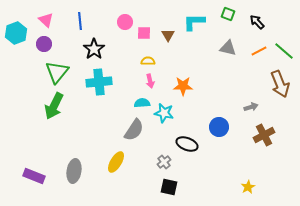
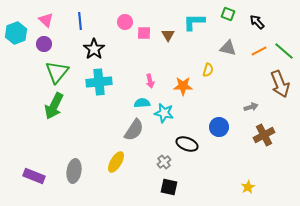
yellow semicircle: moved 60 px right, 9 px down; rotated 104 degrees clockwise
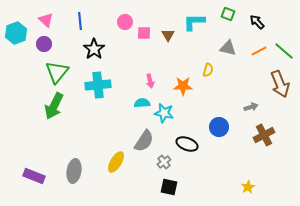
cyan cross: moved 1 px left, 3 px down
gray semicircle: moved 10 px right, 11 px down
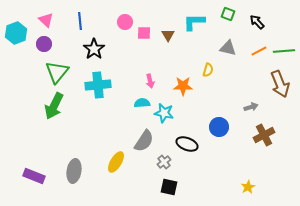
green line: rotated 45 degrees counterclockwise
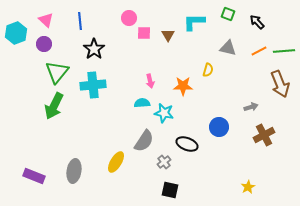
pink circle: moved 4 px right, 4 px up
cyan cross: moved 5 px left
black square: moved 1 px right, 3 px down
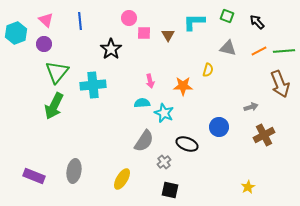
green square: moved 1 px left, 2 px down
black star: moved 17 px right
cyan star: rotated 12 degrees clockwise
yellow ellipse: moved 6 px right, 17 px down
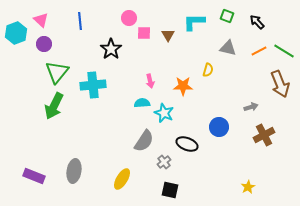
pink triangle: moved 5 px left
green line: rotated 35 degrees clockwise
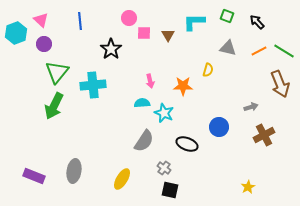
gray cross: moved 6 px down; rotated 16 degrees counterclockwise
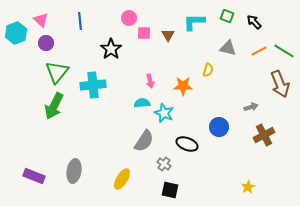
black arrow: moved 3 px left
purple circle: moved 2 px right, 1 px up
gray cross: moved 4 px up
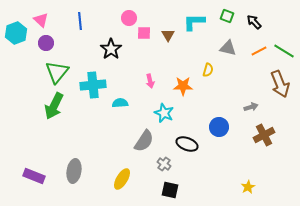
cyan semicircle: moved 22 px left
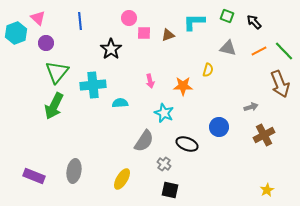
pink triangle: moved 3 px left, 2 px up
brown triangle: rotated 40 degrees clockwise
green line: rotated 15 degrees clockwise
yellow star: moved 19 px right, 3 px down
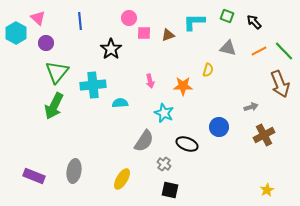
cyan hexagon: rotated 10 degrees counterclockwise
